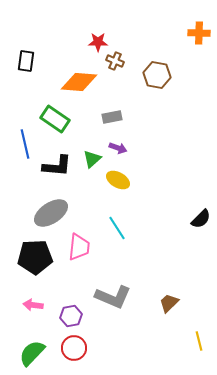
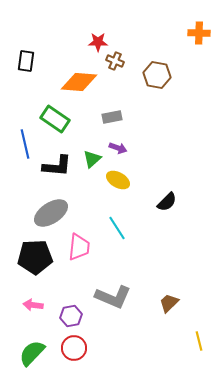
black semicircle: moved 34 px left, 17 px up
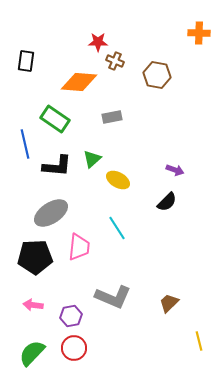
purple arrow: moved 57 px right, 22 px down
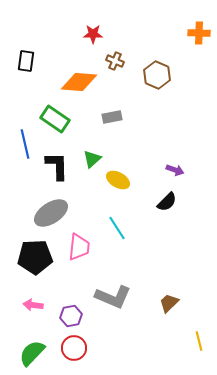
red star: moved 5 px left, 8 px up
brown hexagon: rotated 12 degrees clockwise
black L-shape: rotated 96 degrees counterclockwise
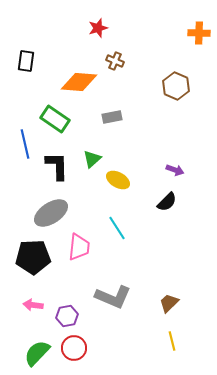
red star: moved 5 px right, 6 px up; rotated 18 degrees counterclockwise
brown hexagon: moved 19 px right, 11 px down
black pentagon: moved 2 px left
purple hexagon: moved 4 px left
yellow line: moved 27 px left
green semicircle: moved 5 px right
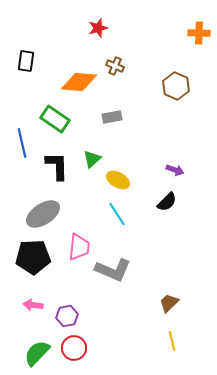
brown cross: moved 5 px down
blue line: moved 3 px left, 1 px up
gray ellipse: moved 8 px left, 1 px down
cyan line: moved 14 px up
gray L-shape: moved 27 px up
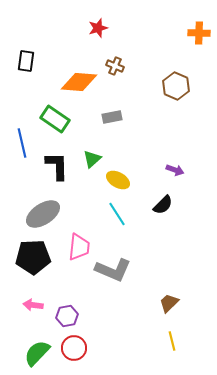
black semicircle: moved 4 px left, 3 px down
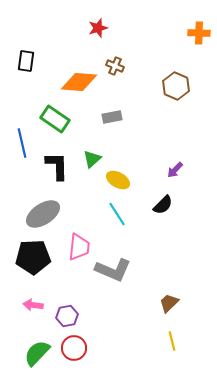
purple arrow: rotated 114 degrees clockwise
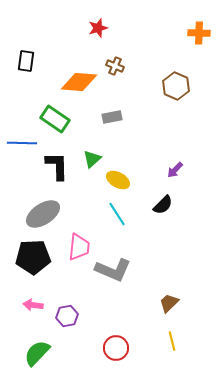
blue line: rotated 76 degrees counterclockwise
red circle: moved 42 px right
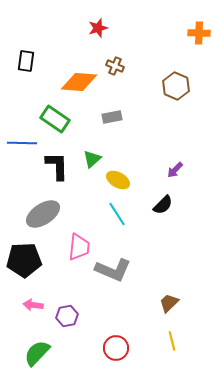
black pentagon: moved 9 px left, 3 px down
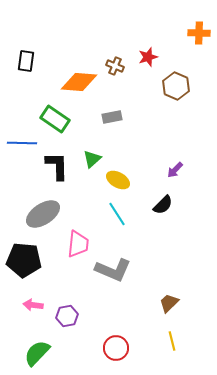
red star: moved 50 px right, 29 px down
pink trapezoid: moved 1 px left, 3 px up
black pentagon: rotated 8 degrees clockwise
